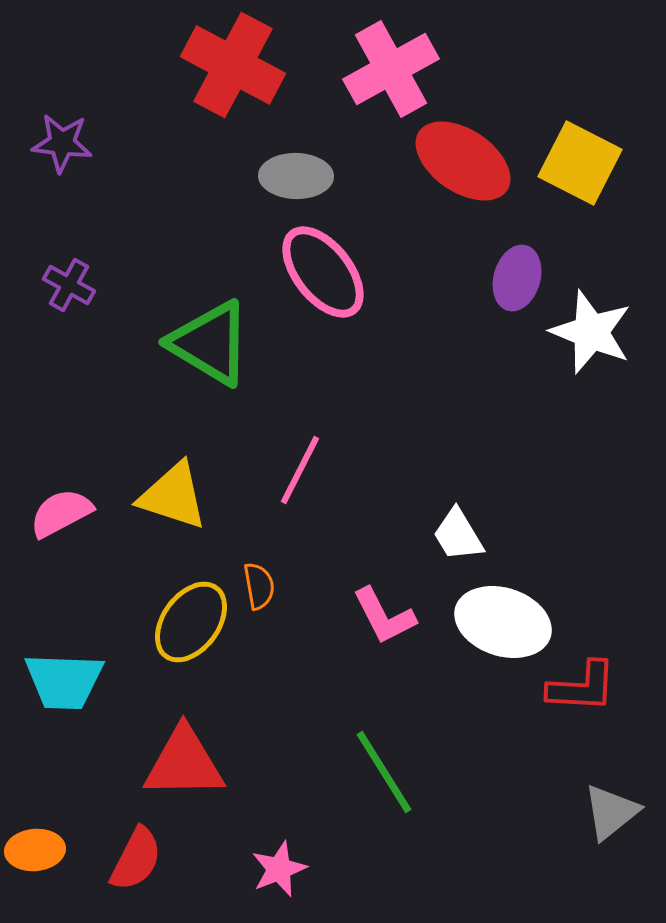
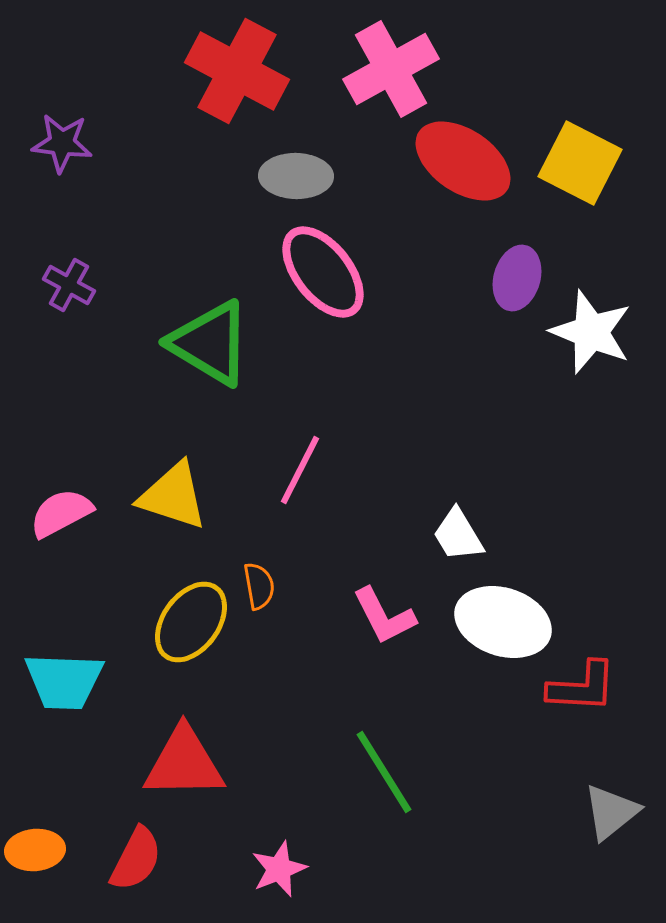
red cross: moved 4 px right, 6 px down
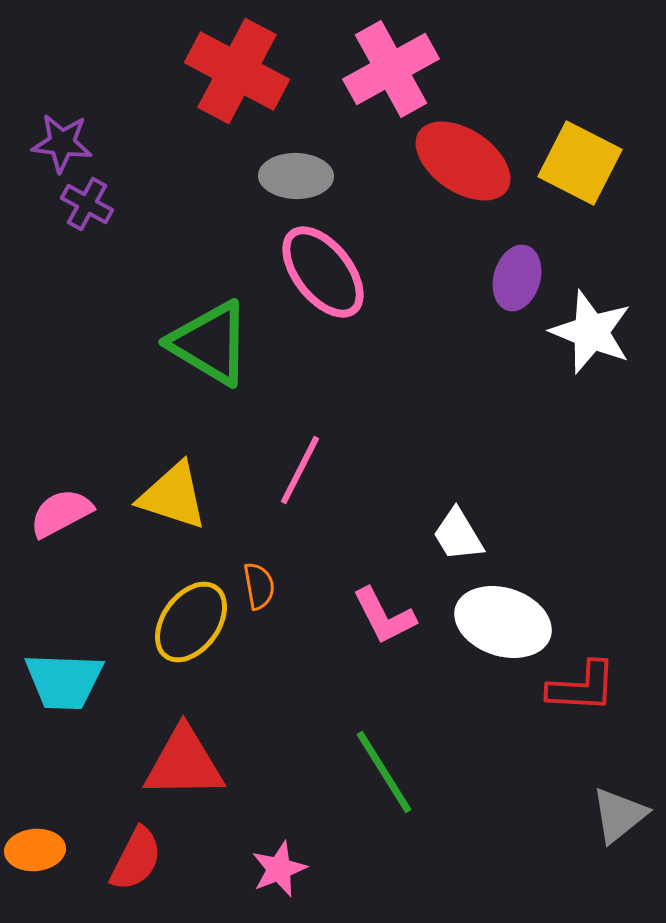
purple cross: moved 18 px right, 81 px up
gray triangle: moved 8 px right, 3 px down
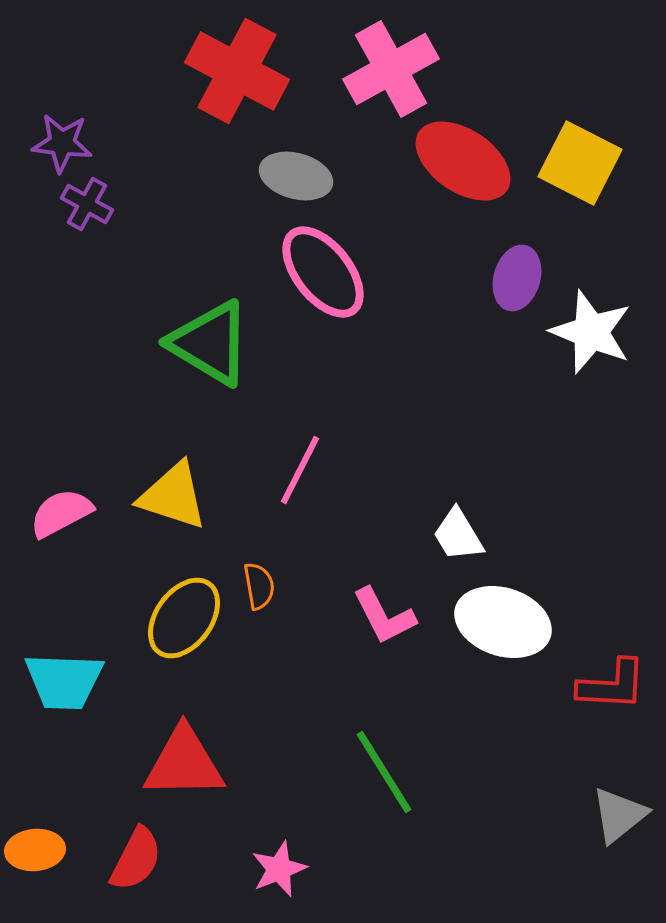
gray ellipse: rotated 14 degrees clockwise
yellow ellipse: moved 7 px left, 4 px up
red L-shape: moved 30 px right, 2 px up
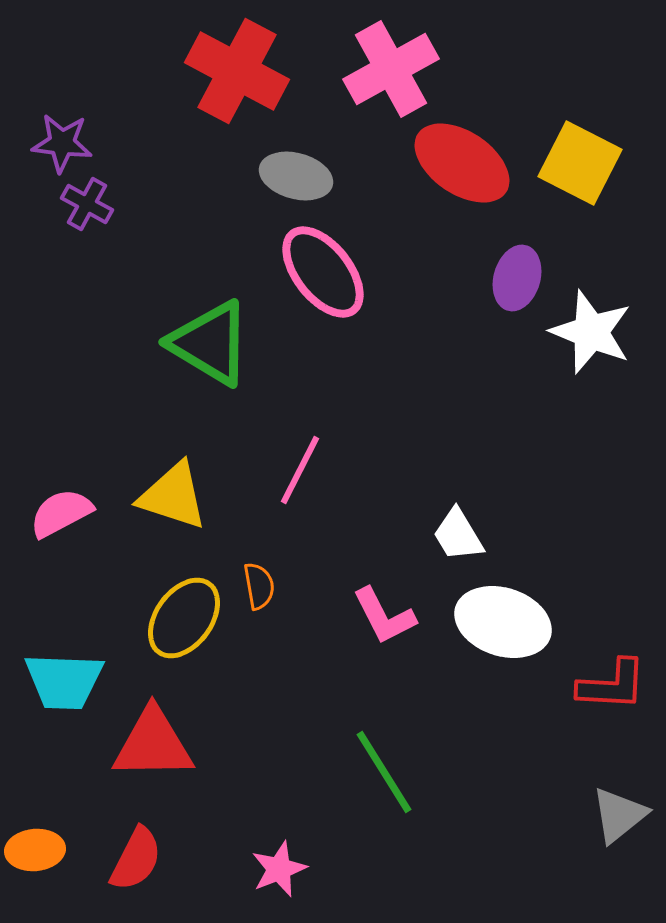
red ellipse: moved 1 px left, 2 px down
red triangle: moved 31 px left, 19 px up
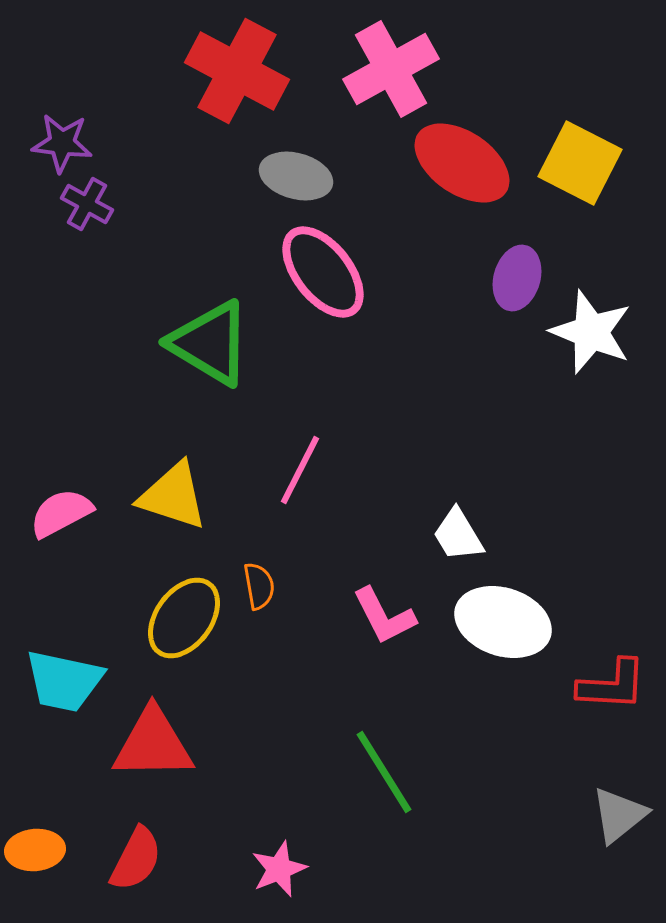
cyan trapezoid: rotated 10 degrees clockwise
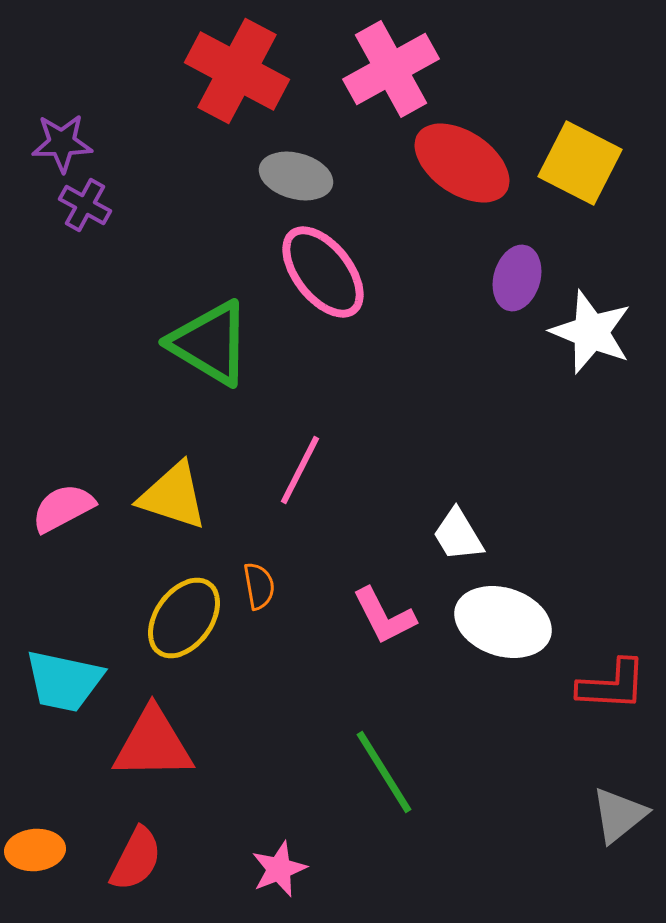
purple star: rotated 8 degrees counterclockwise
purple cross: moved 2 px left, 1 px down
pink semicircle: moved 2 px right, 5 px up
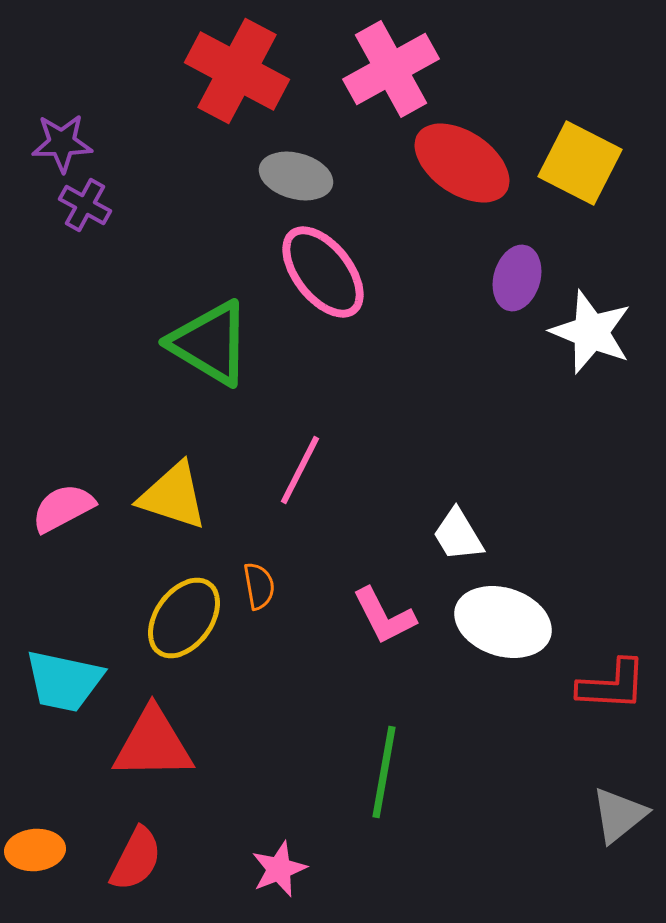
green line: rotated 42 degrees clockwise
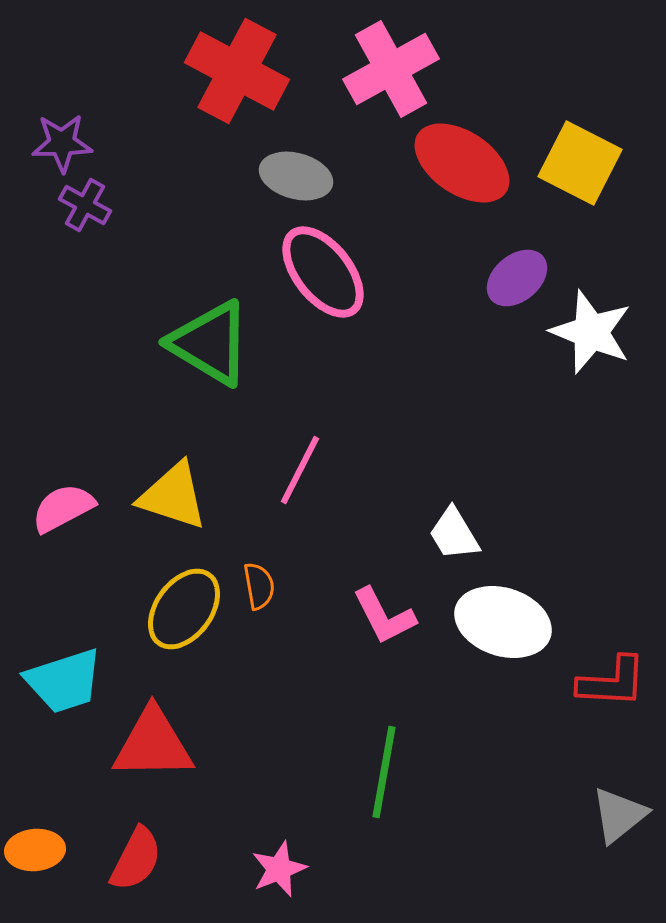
purple ellipse: rotated 34 degrees clockwise
white trapezoid: moved 4 px left, 1 px up
yellow ellipse: moved 9 px up
cyan trapezoid: rotated 30 degrees counterclockwise
red L-shape: moved 3 px up
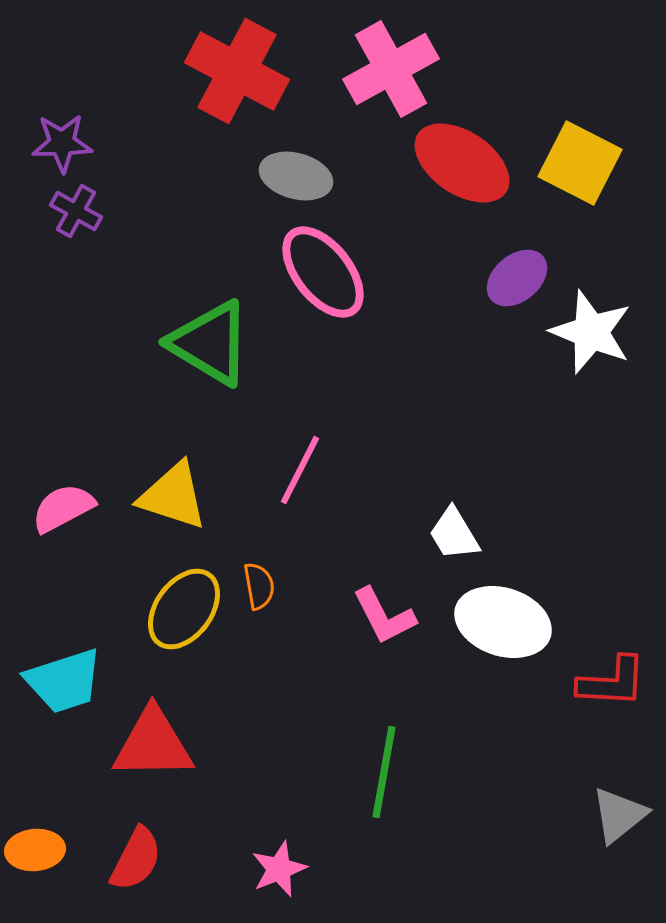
purple cross: moved 9 px left, 6 px down
